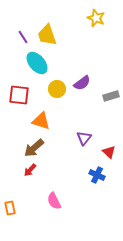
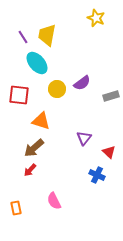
yellow trapezoid: rotated 30 degrees clockwise
orange rectangle: moved 6 px right
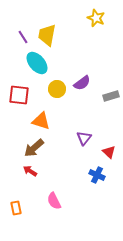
red arrow: moved 1 px down; rotated 80 degrees clockwise
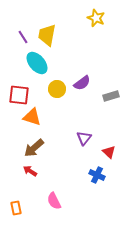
orange triangle: moved 9 px left, 4 px up
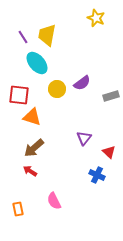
orange rectangle: moved 2 px right, 1 px down
